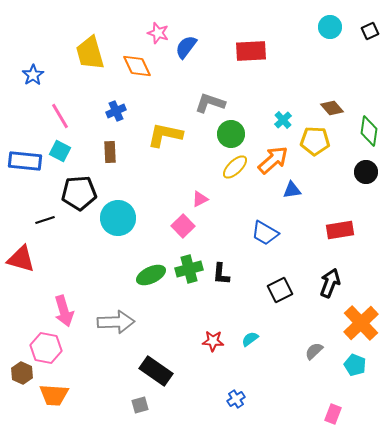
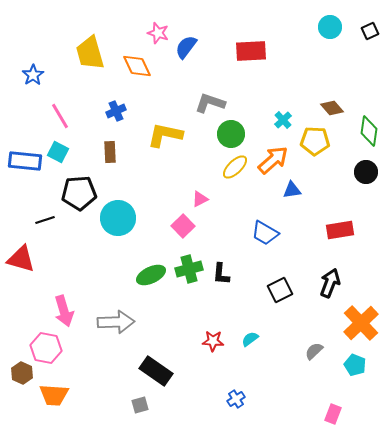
cyan square at (60, 151): moved 2 px left, 1 px down
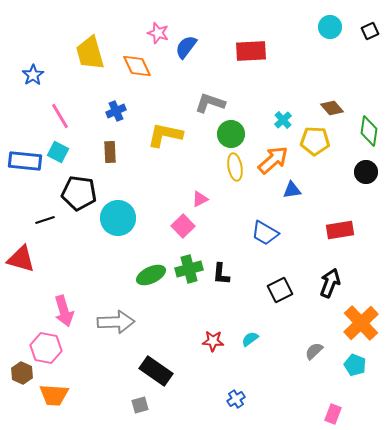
yellow ellipse at (235, 167): rotated 56 degrees counterclockwise
black pentagon at (79, 193): rotated 12 degrees clockwise
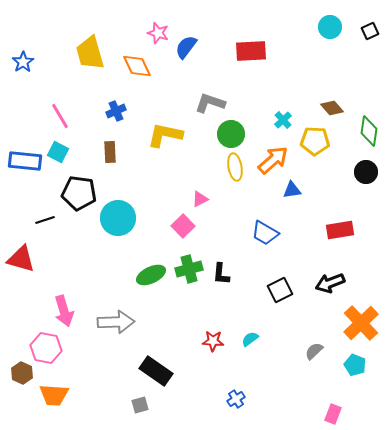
blue star at (33, 75): moved 10 px left, 13 px up
black arrow at (330, 283): rotated 132 degrees counterclockwise
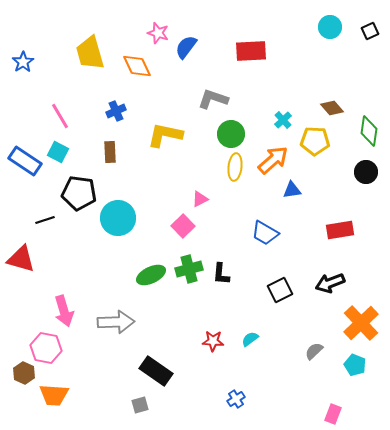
gray L-shape at (210, 103): moved 3 px right, 4 px up
blue rectangle at (25, 161): rotated 28 degrees clockwise
yellow ellipse at (235, 167): rotated 16 degrees clockwise
brown hexagon at (22, 373): moved 2 px right
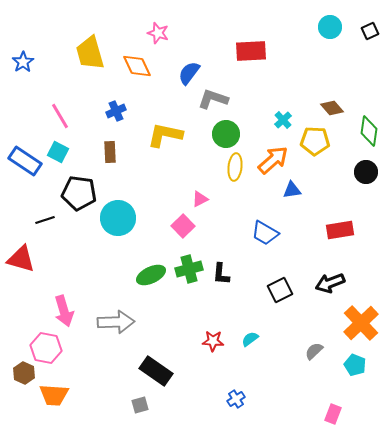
blue semicircle at (186, 47): moved 3 px right, 26 px down
green circle at (231, 134): moved 5 px left
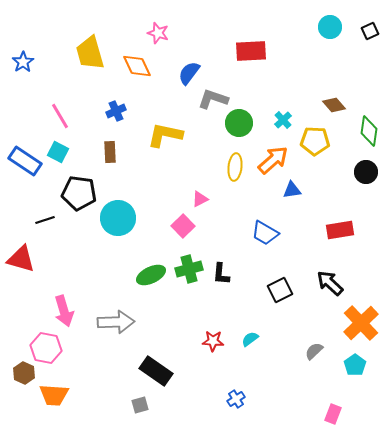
brown diamond at (332, 108): moved 2 px right, 3 px up
green circle at (226, 134): moved 13 px right, 11 px up
black arrow at (330, 283): rotated 64 degrees clockwise
cyan pentagon at (355, 365): rotated 15 degrees clockwise
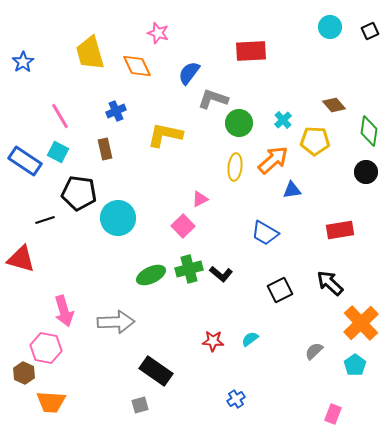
brown rectangle at (110, 152): moved 5 px left, 3 px up; rotated 10 degrees counterclockwise
black L-shape at (221, 274): rotated 55 degrees counterclockwise
orange trapezoid at (54, 395): moved 3 px left, 7 px down
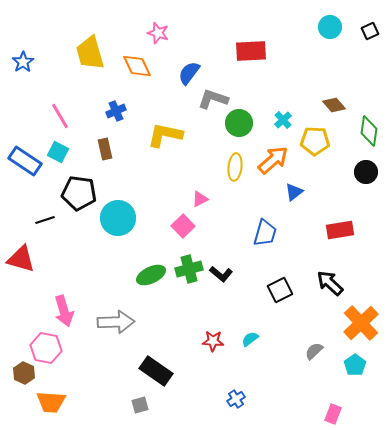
blue triangle at (292, 190): moved 2 px right, 2 px down; rotated 30 degrees counterclockwise
blue trapezoid at (265, 233): rotated 104 degrees counterclockwise
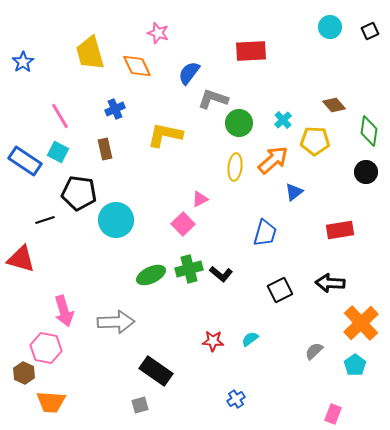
blue cross at (116, 111): moved 1 px left, 2 px up
cyan circle at (118, 218): moved 2 px left, 2 px down
pink square at (183, 226): moved 2 px up
black arrow at (330, 283): rotated 40 degrees counterclockwise
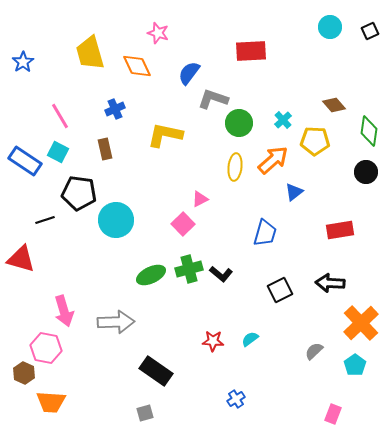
gray square at (140, 405): moved 5 px right, 8 px down
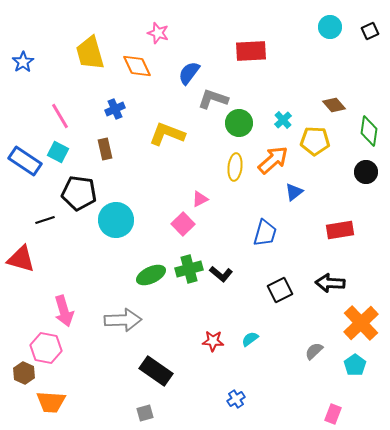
yellow L-shape at (165, 135): moved 2 px right, 1 px up; rotated 9 degrees clockwise
gray arrow at (116, 322): moved 7 px right, 2 px up
